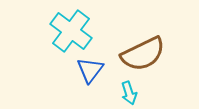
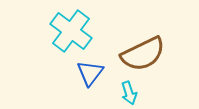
blue triangle: moved 3 px down
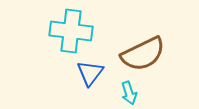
cyan cross: rotated 30 degrees counterclockwise
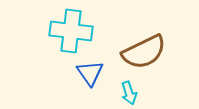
brown semicircle: moved 1 px right, 2 px up
blue triangle: rotated 12 degrees counterclockwise
